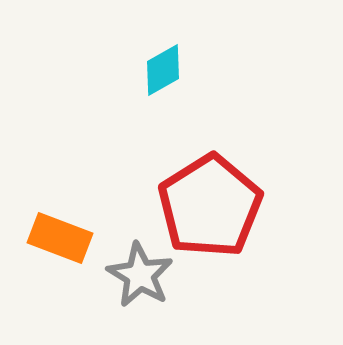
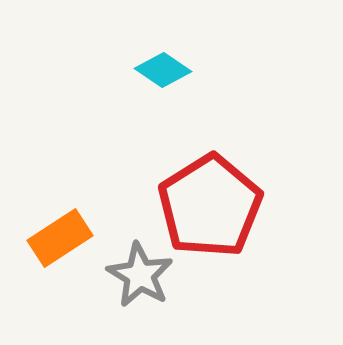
cyan diamond: rotated 64 degrees clockwise
orange rectangle: rotated 54 degrees counterclockwise
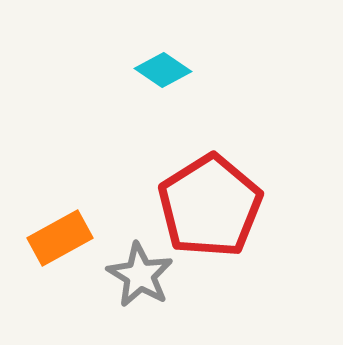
orange rectangle: rotated 4 degrees clockwise
